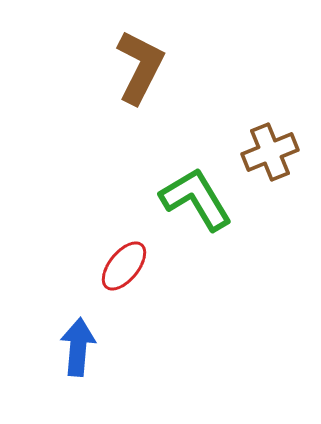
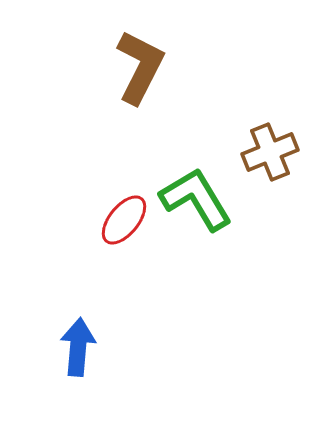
red ellipse: moved 46 px up
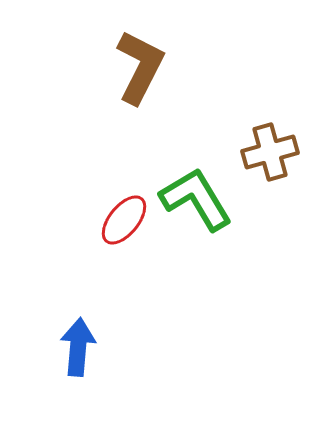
brown cross: rotated 6 degrees clockwise
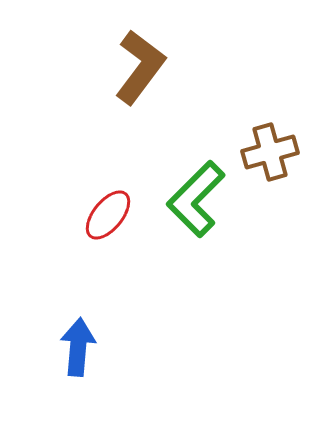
brown L-shape: rotated 10 degrees clockwise
green L-shape: rotated 104 degrees counterclockwise
red ellipse: moved 16 px left, 5 px up
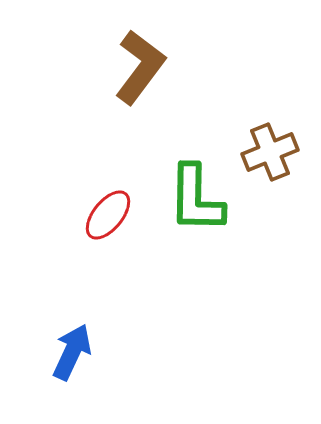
brown cross: rotated 6 degrees counterclockwise
green L-shape: rotated 44 degrees counterclockwise
blue arrow: moved 6 px left, 5 px down; rotated 20 degrees clockwise
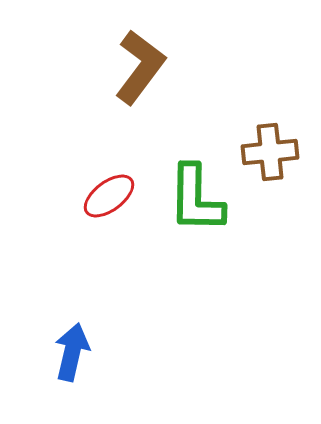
brown cross: rotated 16 degrees clockwise
red ellipse: moved 1 px right, 19 px up; rotated 14 degrees clockwise
blue arrow: rotated 12 degrees counterclockwise
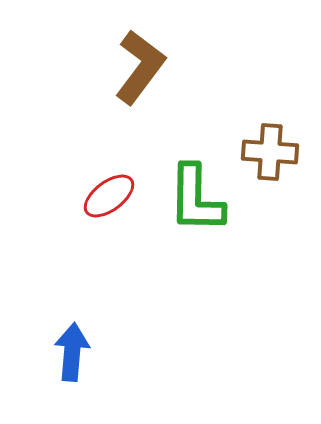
brown cross: rotated 10 degrees clockwise
blue arrow: rotated 8 degrees counterclockwise
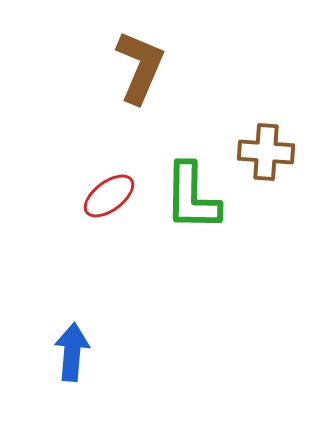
brown L-shape: rotated 14 degrees counterclockwise
brown cross: moved 4 px left
green L-shape: moved 4 px left, 2 px up
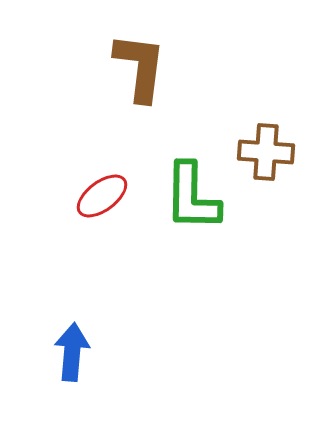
brown L-shape: rotated 16 degrees counterclockwise
red ellipse: moved 7 px left
